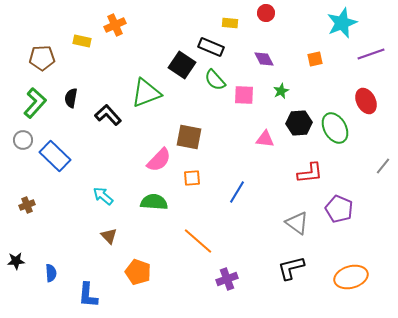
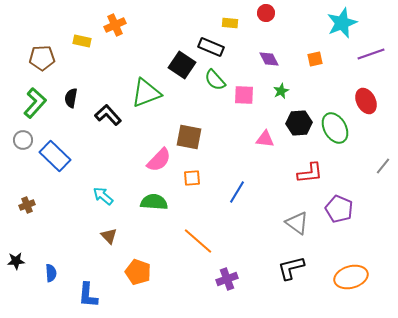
purple diamond at (264, 59): moved 5 px right
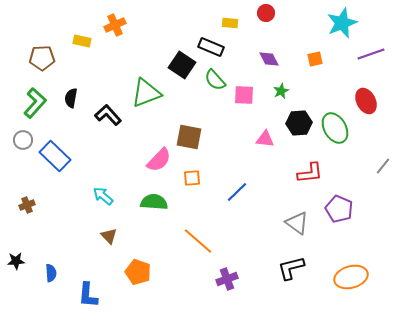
blue line at (237, 192): rotated 15 degrees clockwise
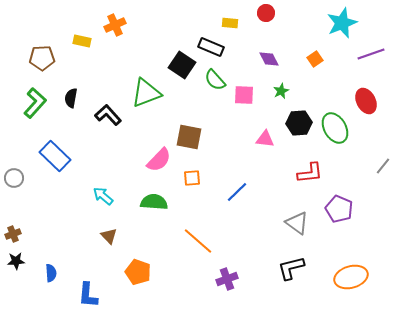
orange square at (315, 59): rotated 21 degrees counterclockwise
gray circle at (23, 140): moved 9 px left, 38 px down
brown cross at (27, 205): moved 14 px left, 29 px down
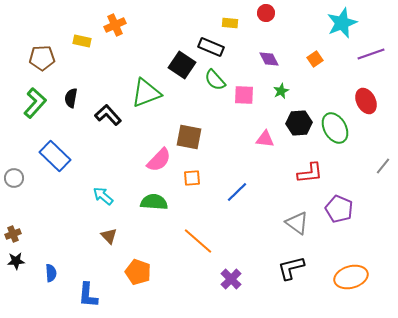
purple cross at (227, 279): moved 4 px right; rotated 25 degrees counterclockwise
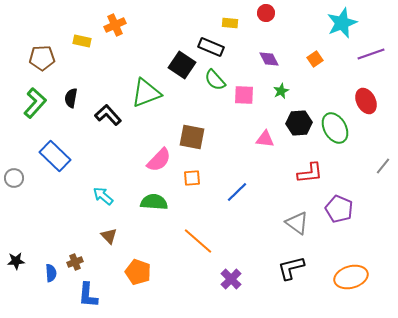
brown square at (189, 137): moved 3 px right
brown cross at (13, 234): moved 62 px right, 28 px down
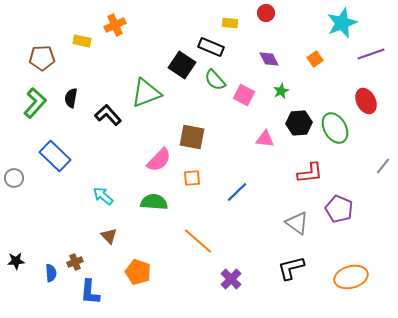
pink square at (244, 95): rotated 25 degrees clockwise
blue L-shape at (88, 295): moved 2 px right, 3 px up
